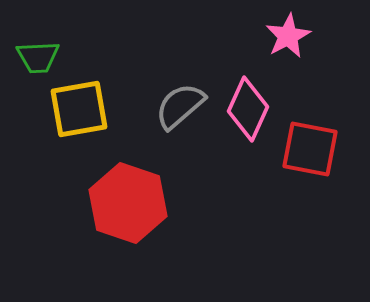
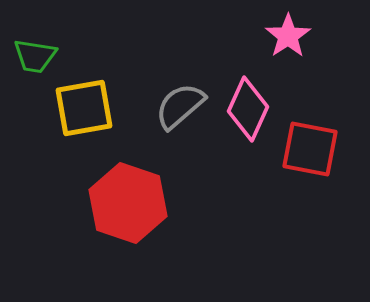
pink star: rotated 6 degrees counterclockwise
green trapezoid: moved 3 px left, 1 px up; rotated 12 degrees clockwise
yellow square: moved 5 px right, 1 px up
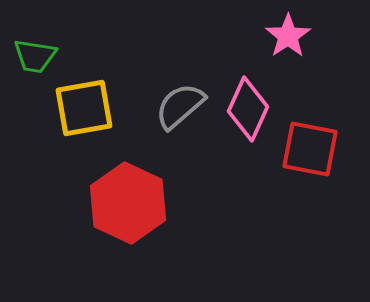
red hexagon: rotated 6 degrees clockwise
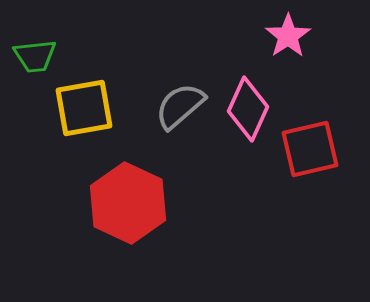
green trapezoid: rotated 15 degrees counterclockwise
red square: rotated 24 degrees counterclockwise
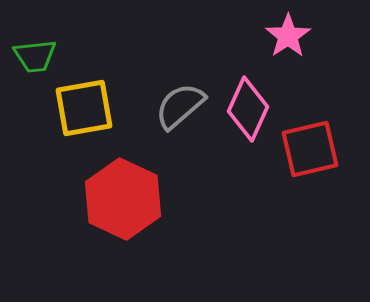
red hexagon: moved 5 px left, 4 px up
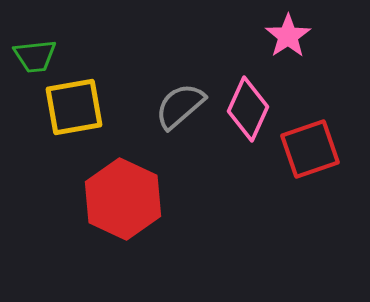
yellow square: moved 10 px left, 1 px up
red square: rotated 6 degrees counterclockwise
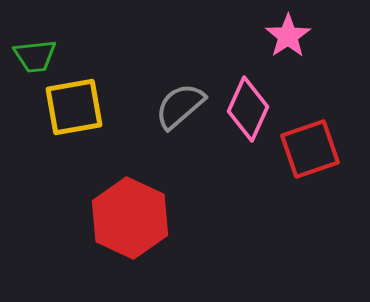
red hexagon: moved 7 px right, 19 px down
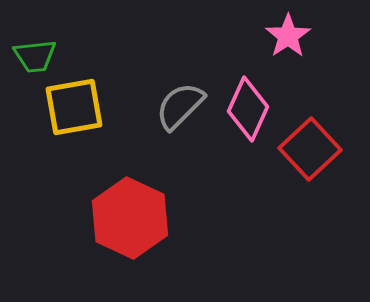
gray semicircle: rotated 4 degrees counterclockwise
red square: rotated 24 degrees counterclockwise
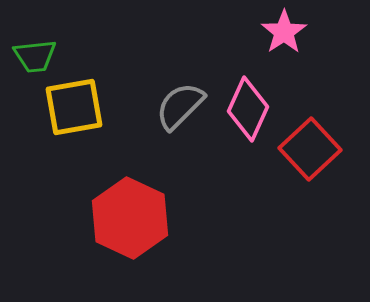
pink star: moved 4 px left, 4 px up
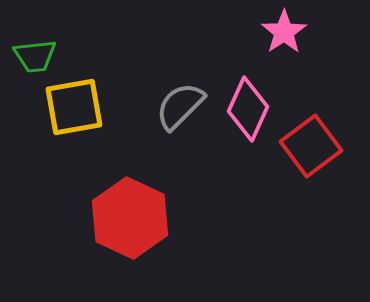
red square: moved 1 px right, 3 px up; rotated 6 degrees clockwise
